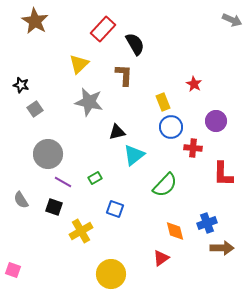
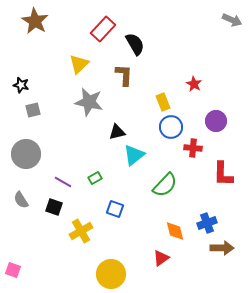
gray square: moved 2 px left, 1 px down; rotated 21 degrees clockwise
gray circle: moved 22 px left
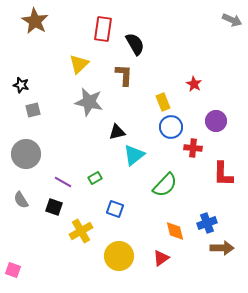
red rectangle: rotated 35 degrees counterclockwise
yellow circle: moved 8 px right, 18 px up
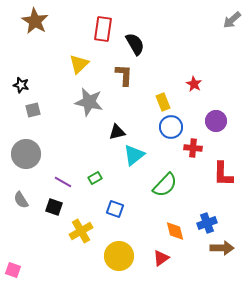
gray arrow: rotated 114 degrees clockwise
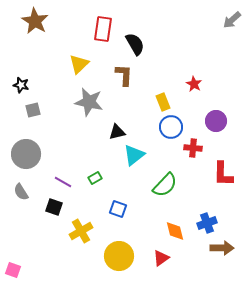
gray semicircle: moved 8 px up
blue square: moved 3 px right
